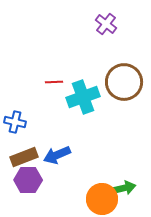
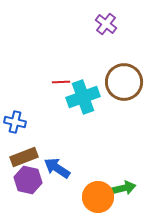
red line: moved 7 px right
blue arrow: moved 13 px down; rotated 56 degrees clockwise
purple hexagon: rotated 12 degrees clockwise
orange circle: moved 4 px left, 2 px up
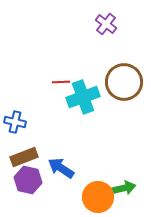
blue arrow: moved 4 px right
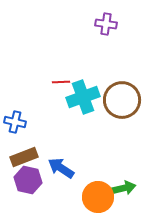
purple cross: rotated 30 degrees counterclockwise
brown circle: moved 2 px left, 18 px down
